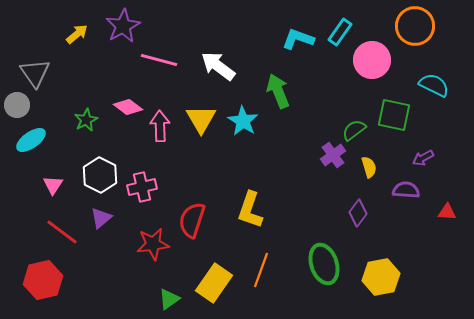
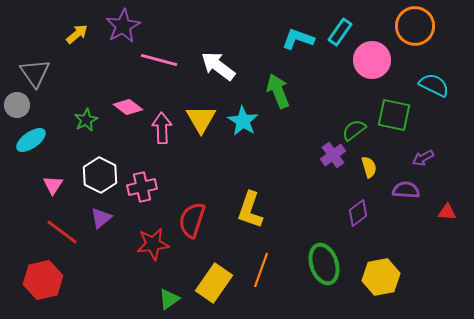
pink arrow: moved 2 px right, 2 px down
purple diamond: rotated 16 degrees clockwise
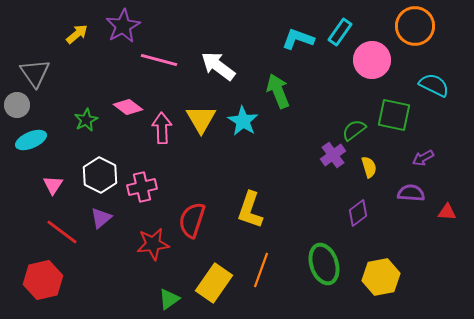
cyan ellipse: rotated 12 degrees clockwise
purple semicircle: moved 5 px right, 3 px down
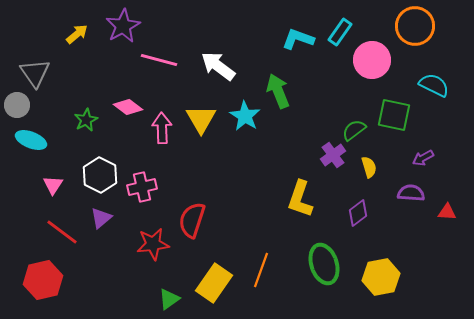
cyan star: moved 2 px right, 5 px up
cyan ellipse: rotated 44 degrees clockwise
yellow L-shape: moved 50 px right, 11 px up
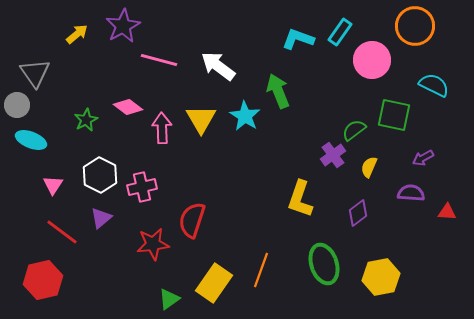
yellow semicircle: rotated 140 degrees counterclockwise
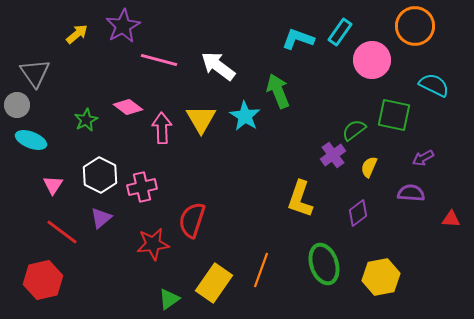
red triangle: moved 4 px right, 7 px down
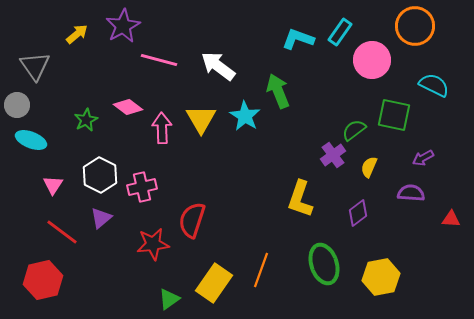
gray triangle: moved 7 px up
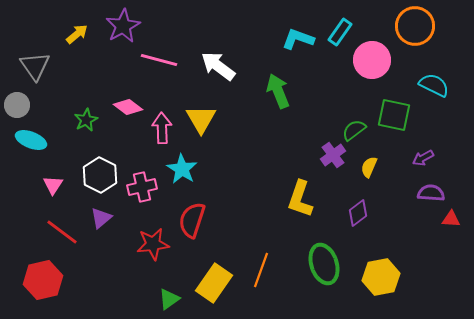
cyan star: moved 63 px left, 53 px down
purple semicircle: moved 20 px right
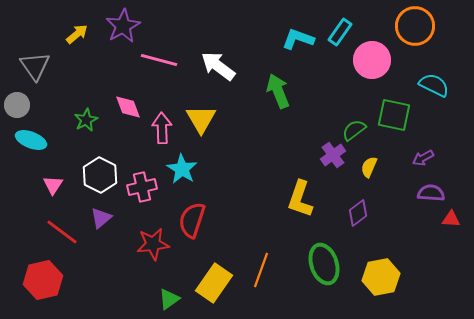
pink diamond: rotated 32 degrees clockwise
